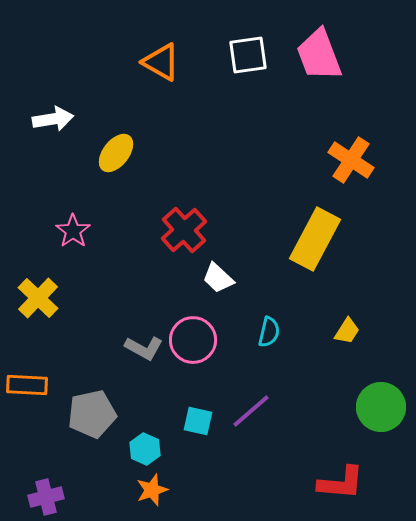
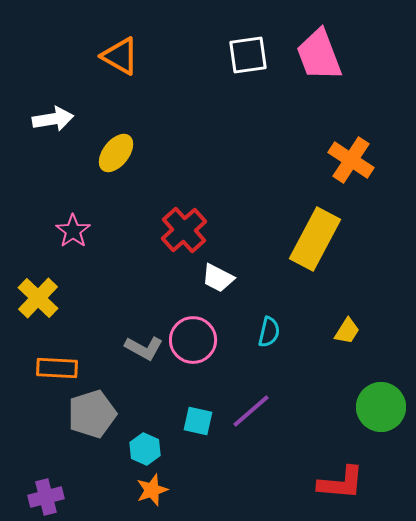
orange triangle: moved 41 px left, 6 px up
white trapezoid: rotated 16 degrees counterclockwise
orange rectangle: moved 30 px right, 17 px up
gray pentagon: rotated 6 degrees counterclockwise
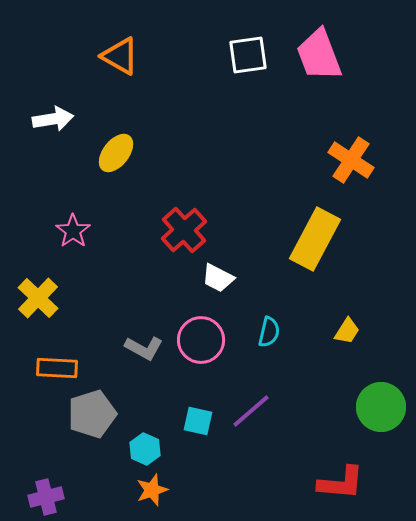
pink circle: moved 8 px right
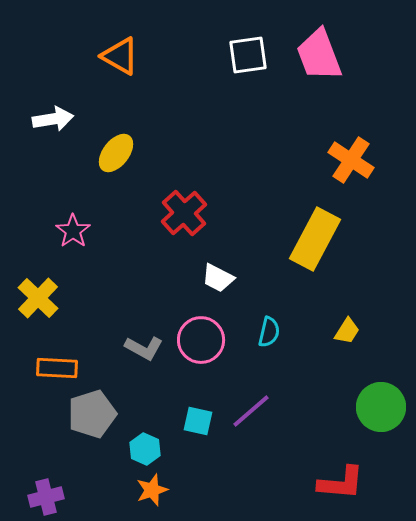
red cross: moved 17 px up
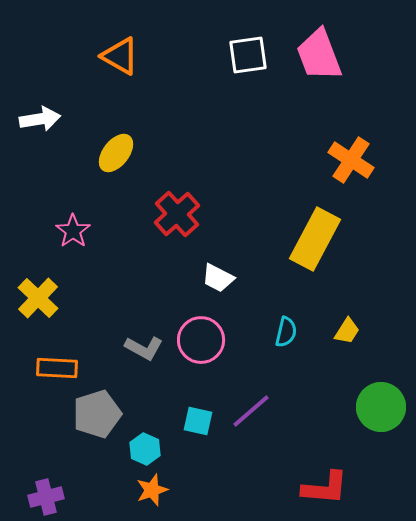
white arrow: moved 13 px left
red cross: moved 7 px left, 1 px down
cyan semicircle: moved 17 px right
gray pentagon: moved 5 px right
red L-shape: moved 16 px left, 5 px down
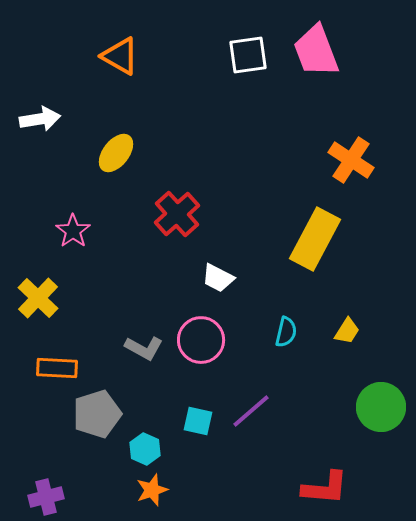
pink trapezoid: moved 3 px left, 4 px up
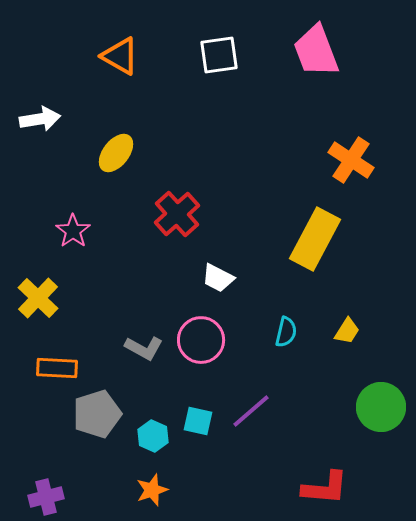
white square: moved 29 px left
cyan hexagon: moved 8 px right, 13 px up
